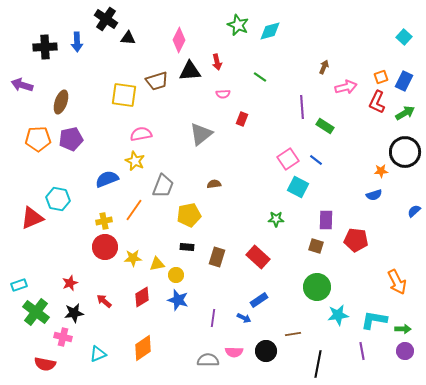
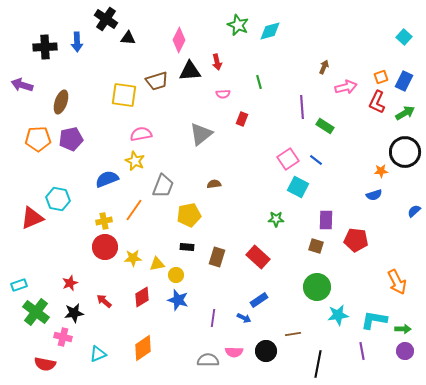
green line at (260, 77): moved 1 px left, 5 px down; rotated 40 degrees clockwise
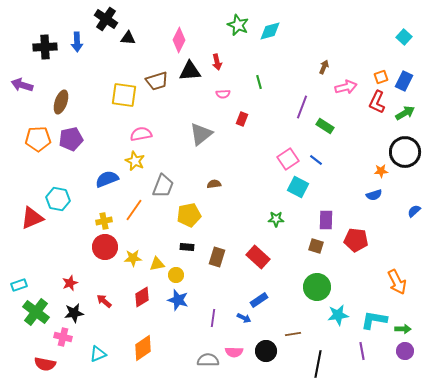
purple line at (302, 107): rotated 25 degrees clockwise
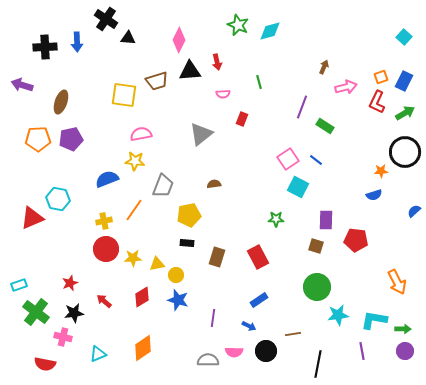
yellow star at (135, 161): rotated 18 degrees counterclockwise
red circle at (105, 247): moved 1 px right, 2 px down
black rectangle at (187, 247): moved 4 px up
red rectangle at (258, 257): rotated 20 degrees clockwise
blue arrow at (244, 318): moved 5 px right, 8 px down
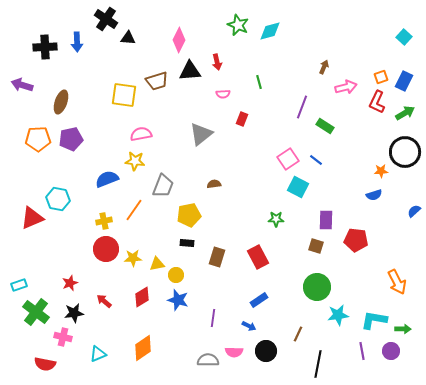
brown line at (293, 334): moved 5 px right; rotated 56 degrees counterclockwise
purple circle at (405, 351): moved 14 px left
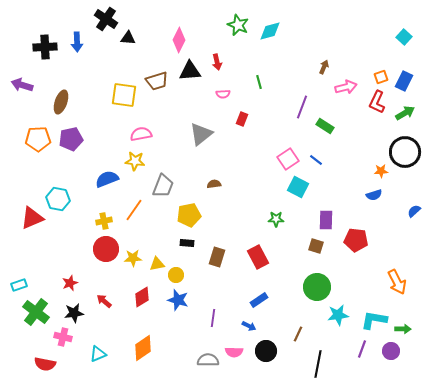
purple line at (362, 351): moved 2 px up; rotated 30 degrees clockwise
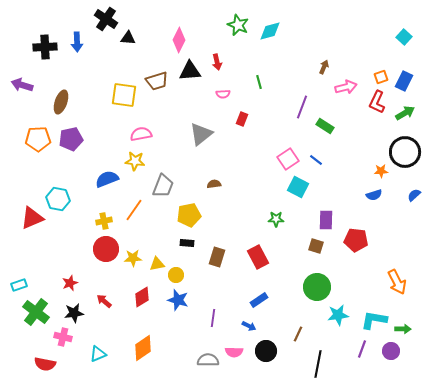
blue semicircle at (414, 211): moved 16 px up
